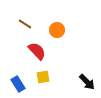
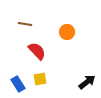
brown line: rotated 24 degrees counterclockwise
orange circle: moved 10 px right, 2 px down
yellow square: moved 3 px left, 2 px down
black arrow: rotated 84 degrees counterclockwise
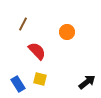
brown line: moved 2 px left; rotated 72 degrees counterclockwise
yellow square: rotated 24 degrees clockwise
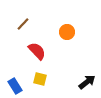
brown line: rotated 16 degrees clockwise
blue rectangle: moved 3 px left, 2 px down
